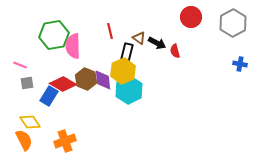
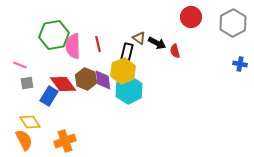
red line: moved 12 px left, 13 px down
red diamond: rotated 24 degrees clockwise
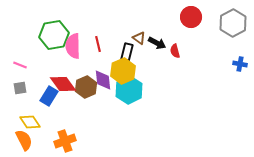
brown hexagon: moved 8 px down; rotated 15 degrees clockwise
gray square: moved 7 px left, 5 px down
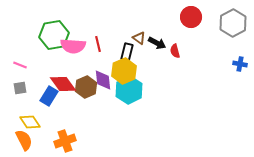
pink semicircle: rotated 85 degrees counterclockwise
yellow hexagon: moved 1 px right
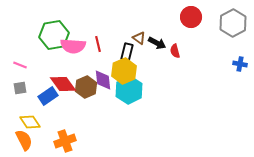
blue rectangle: moved 1 px left; rotated 24 degrees clockwise
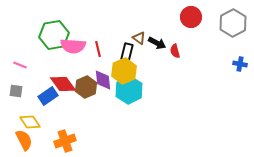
red line: moved 5 px down
gray square: moved 4 px left, 3 px down; rotated 16 degrees clockwise
